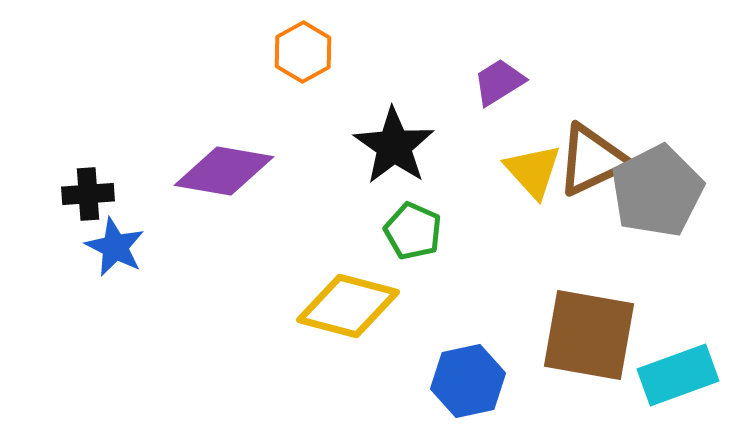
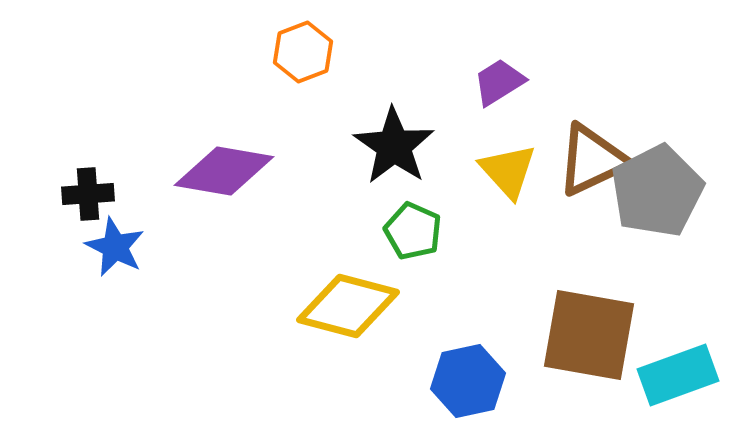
orange hexagon: rotated 8 degrees clockwise
yellow triangle: moved 25 px left
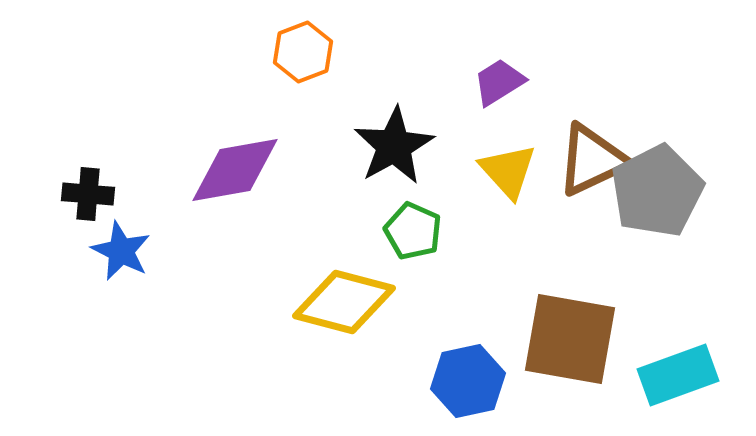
black star: rotated 8 degrees clockwise
purple diamond: moved 11 px right, 1 px up; rotated 20 degrees counterclockwise
black cross: rotated 9 degrees clockwise
blue star: moved 6 px right, 4 px down
yellow diamond: moved 4 px left, 4 px up
brown square: moved 19 px left, 4 px down
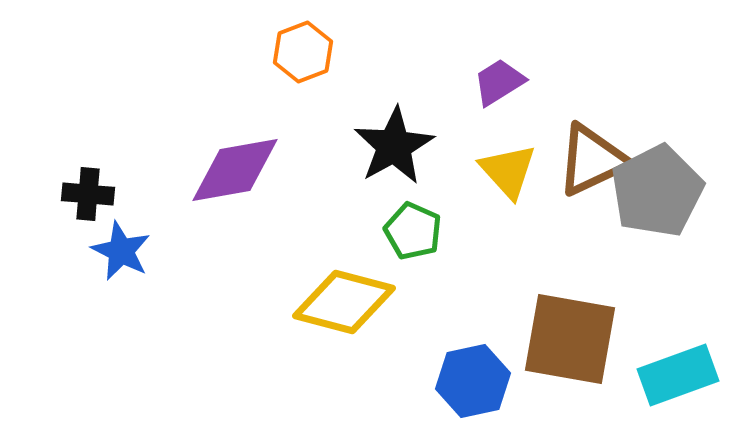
blue hexagon: moved 5 px right
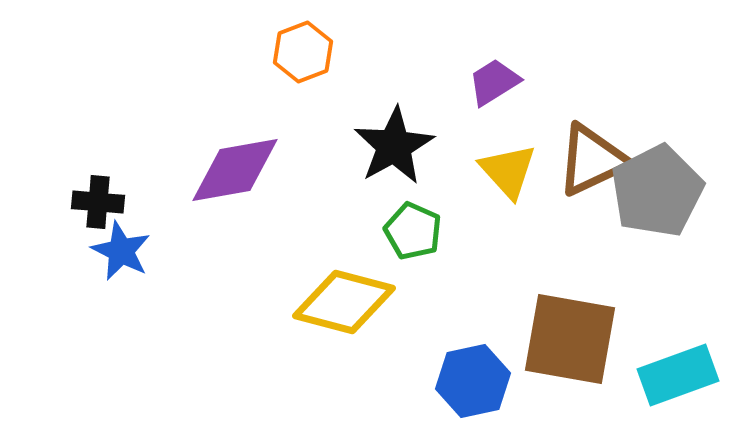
purple trapezoid: moved 5 px left
black cross: moved 10 px right, 8 px down
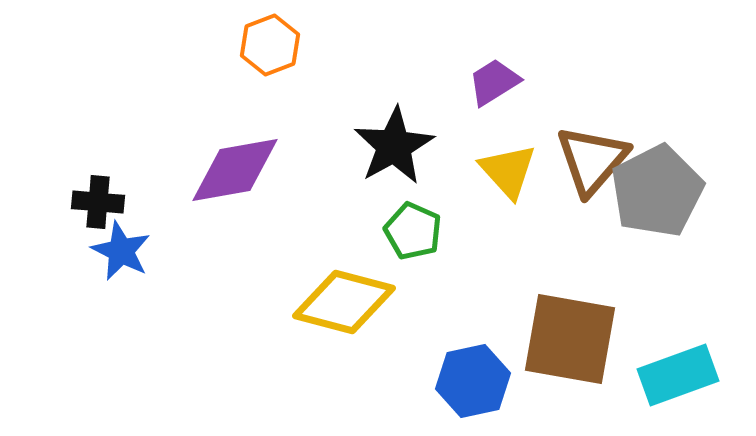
orange hexagon: moved 33 px left, 7 px up
brown triangle: rotated 24 degrees counterclockwise
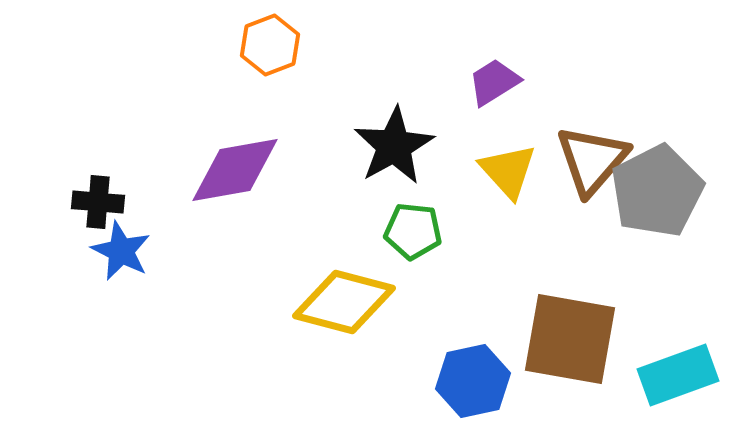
green pentagon: rotated 18 degrees counterclockwise
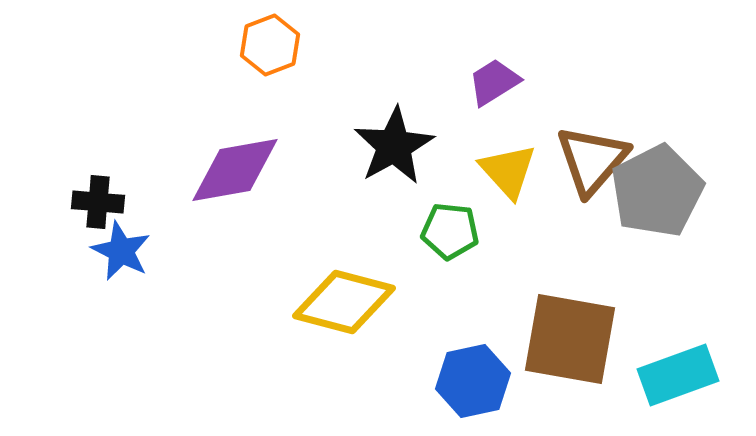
green pentagon: moved 37 px right
